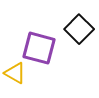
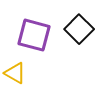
purple square: moved 5 px left, 13 px up
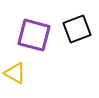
black square: moved 2 px left; rotated 24 degrees clockwise
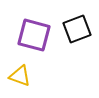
yellow triangle: moved 5 px right, 3 px down; rotated 10 degrees counterclockwise
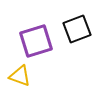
purple square: moved 2 px right, 6 px down; rotated 32 degrees counterclockwise
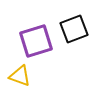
black square: moved 3 px left
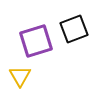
yellow triangle: rotated 40 degrees clockwise
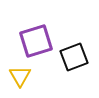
black square: moved 28 px down
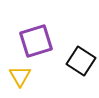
black square: moved 7 px right, 4 px down; rotated 36 degrees counterclockwise
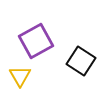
purple square: rotated 12 degrees counterclockwise
